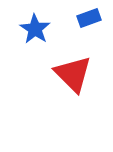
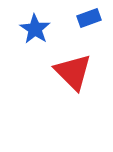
red triangle: moved 2 px up
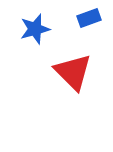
blue star: rotated 24 degrees clockwise
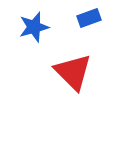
blue star: moved 1 px left, 2 px up
